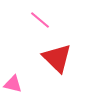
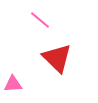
pink triangle: rotated 18 degrees counterclockwise
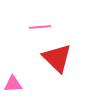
pink line: moved 7 px down; rotated 45 degrees counterclockwise
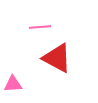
red triangle: rotated 16 degrees counterclockwise
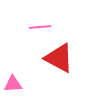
red triangle: moved 2 px right
